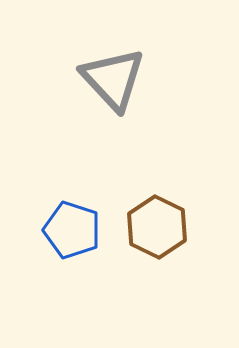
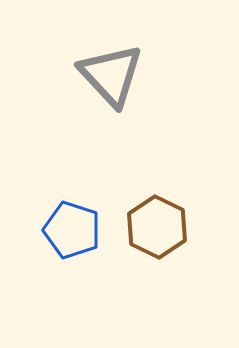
gray triangle: moved 2 px left, 4 px up
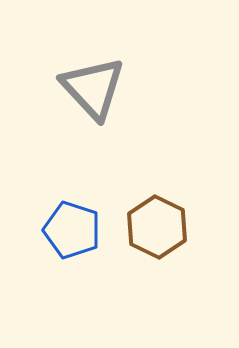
gray triangle: moved 18 px left, 13 px down
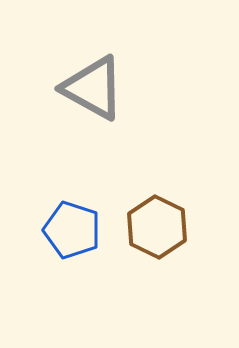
gray triangle: rotated 18 degrees counterclockwise
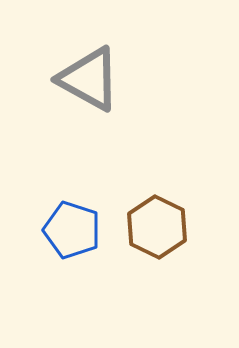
gray triangle: moved 4 px left, 9 px up
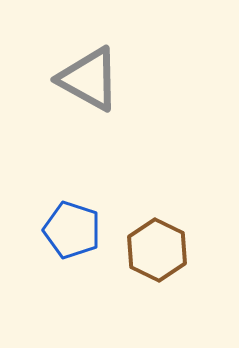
brown hexagon: moved 23 px down
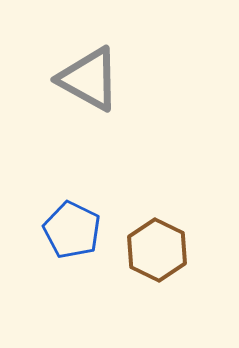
blue pentagon: rotated 8 degrees clockwise
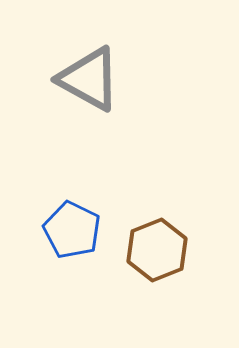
brown hexagon: rotated 12 degrees clockwise
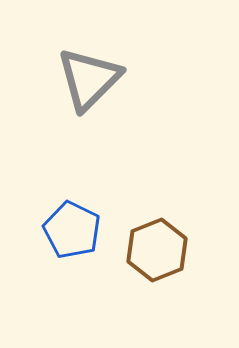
gray triangle: rotated 46 degrees clockwise
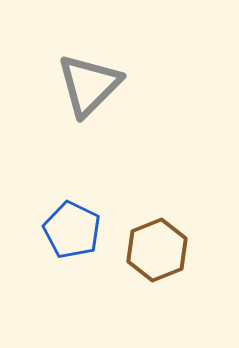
gray triangle: moved 6 px down
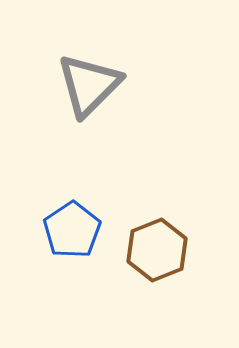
blue pentagon: rotated 12 degrees clockwise
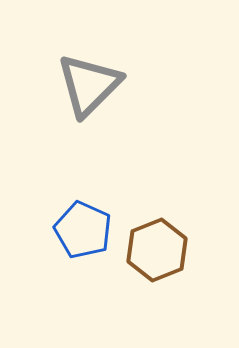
blue pentagon: moved 11 px right; rotated 14 degrees counterclockwise
